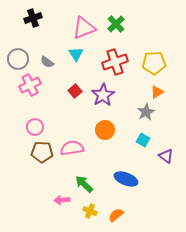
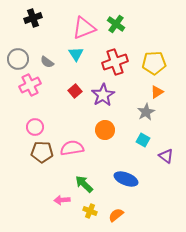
green cross: rotated 12 degrees counterclockwise
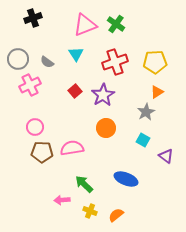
pink triangle: moved 1 px right, 3 px up
yellow pentagon: moved 1 px right, 1 px up
orange circle: moved 1 px right, 2 px up
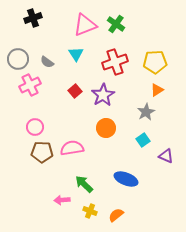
orange triangle: moved 2 px up
cyan square: rotated 24 degrees clockwise
purple triangle: rotated 14 degrees counterclockwise
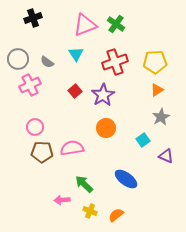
gray star: moved 15 px right, 5 px down
blue ellipse: rotated 15 degrees clockwise
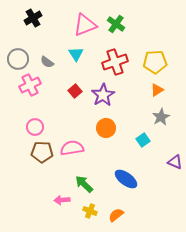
black cross: rotated 12 degrees counterclockwise
purple triangle: moved 9 px right, 6 px down
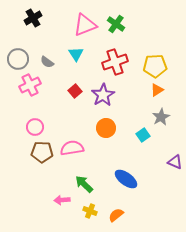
yellow pentagon: moved 4 px down
cyan square: moved 5 px up
